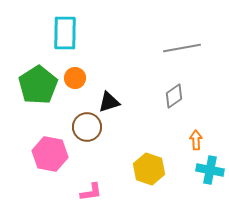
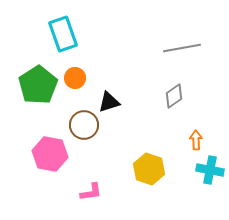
cyan rectangle: moved 2 px left, 1 px down; rotated 20 degrees counterclockwise
brown circle: moved 3 px left, 2 px up
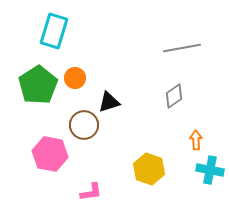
cyan rectangle: moved 9 px left, 3 px up; rotated 36 degrees clockwise
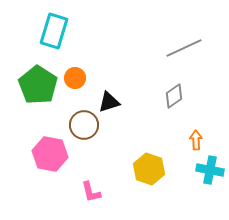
gray line: moved 2 px right; rotated 15 degrees counterclockwise
green pentagon: rotated 6 degrees counterclockwise
pink L-shape: rotated 85 degrees clockwise
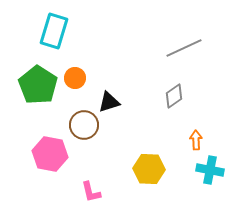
yellow hexagon: rotated 16 degrees counterclockwise
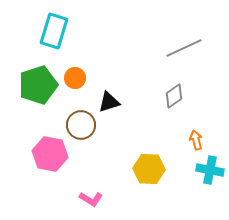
green pentagon: rotated 21 degrees clockwise
brown circle: moved 3 px left
orange arrow: rotated 12 degrees counterclockwise
pink L-shape: moved 7 px down; rotated 45 degrees counterclockwise
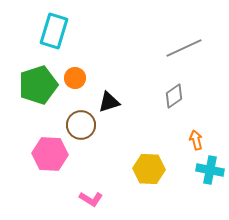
pink hexagon: rotated 8 degrees counterclockwise
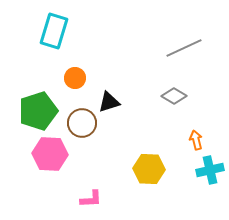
green pentagon: moved 26 px down
gray diamond: rotated 65 degrees clockwise
brown circle: moved 1 px right, 2 px up
cyan cross: rotated 24 degrees counterclockwise
pink L-shape: rotated 35 degrees counterclockwise
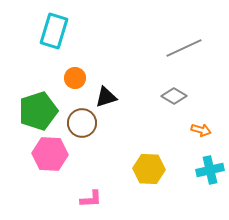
black triangle: moved 3 px left, 5 px up
orange arrow: moved 5 px right, 10 px up; rotated 120 degrees clockwise
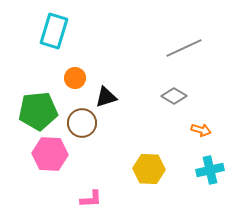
green pentagon: rotated 12 degrees clockwise
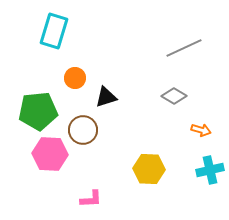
brown circle: moved 1 px right, 7 px down
